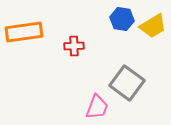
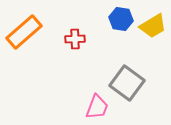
blue hexagon: moved 1 px left
orange rectangle: rotated 33 degrees counterclockwise
red cross: moved 1 px right, 7 px up
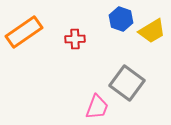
blue hexagon: rotated 10 degrees clockwise
yellow trapezoid: moved 1 px left, 5 px down
orange rectangle: rotated 6 degrees clockwise
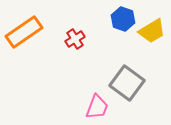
blue hexagon: moved 2 px right
red cross: rotated 30 degrees counterclockwise
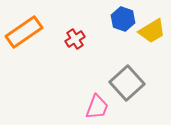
gray square: rotated 12 degrees clockwise
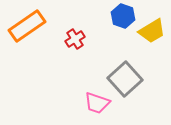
blue hexagon: moved 3 px up
orange rectangle: moved 3 px right, 6 px up
gray square: moved 2 px left, 4 px up
pink trapezoid: moved 4 px up; rotated 88 degrees clockwise
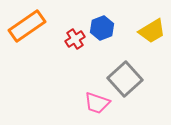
blue hexagon: moved 21 px left, 12 px down; rotated 20 degrees clockwise
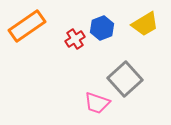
yellow trapezoid: moved 7 px left, 7 px up
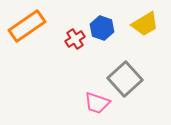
blue hexagon: rotated 20 degrees counterclockwise
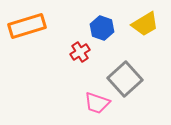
orange rectangle: rotated 18 degrees clockwise
red cross: moved 5 px right, 13 px down
